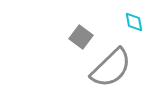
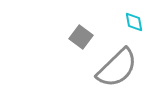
gray semicircle: moved 6 px right
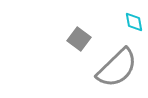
gray square: moved 2 px left, 2 px down
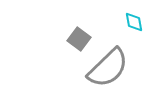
gray semicircle: moved 9 px left
